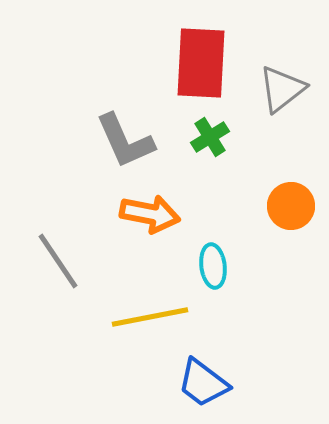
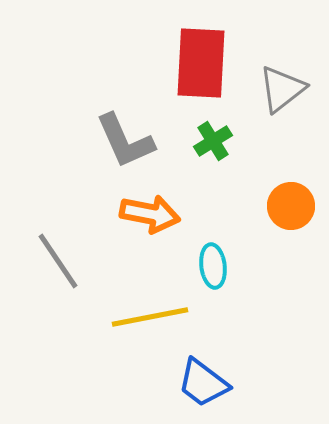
green cross: moved 3 px right, 4 px down
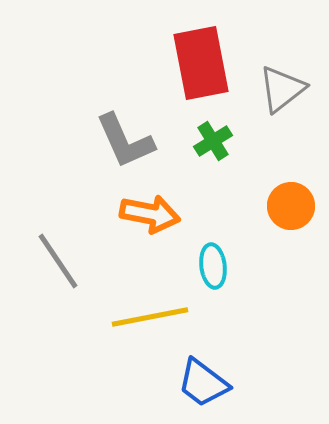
red rectangle: rotated 14 degrees counterclockwise
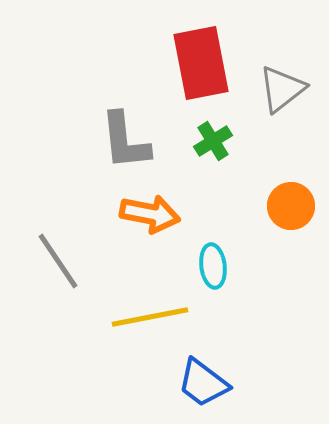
gray L-shape: rotated 18 degrees clockwise
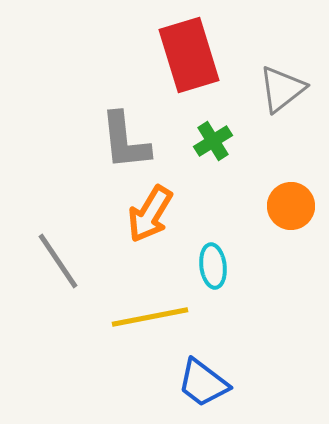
red rectangle: moved 12 px left, 8 px up; rotated 6 degrees counterclockwise
orange arrow: rotated 110 degrees clockwise
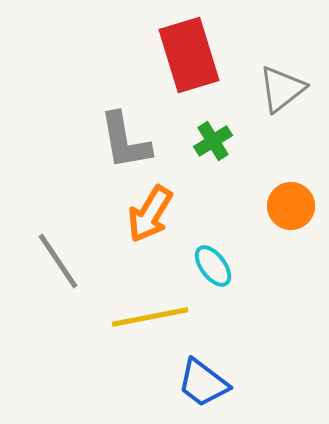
gray L-shape: rotated 4 degrees counterclockwise
cyan ellipse: rotated 30 degrees counterclockwise
